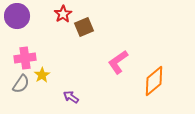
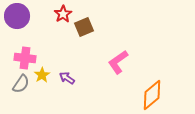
pink cross: rotated 15 degrees clockwise
orange diamond: moved 2 px left, 14 px down
purple arrow: moved 4 px left, 19 px up
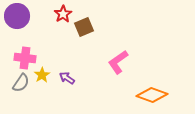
gray semicircle: moved 1 px up
orange diamond: rotated 60 degrees clockwise
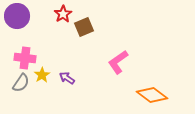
orange diamond: rotated 16 degrees clockwise
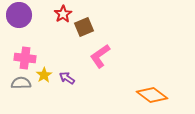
purple circle: moved 2 px right, 1 px up
pink L-shape: moved 18 px left, 6 px up
yellow star: moved 2 px right
gray semicircle: rotated 126 degrees counterclockwise
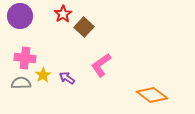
purple circle: moved 1 px right, 1 px down
brown square: rotated 24 degrees counterclockwise
pink L-shape: moved 1 px right, 9 px down
yellow star: moved 1 px left
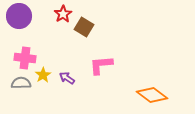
purple circle: moved 1 px left
brown square: rotated 12 degrees counterclockwise
pink L-shape: rotated 30 degrees clockwise
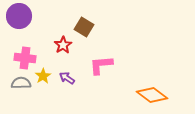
red star: moved 31 px down
yellow star: moved 1 px down
